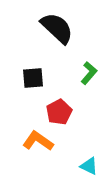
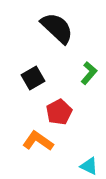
black square: rotated 25 degrees counterclockwise
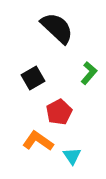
cyan triangle: moved 17 px left, 10 px up; rotated 30 degrees clockwise
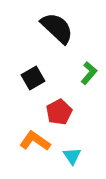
orange L-shape: moved 3 px left
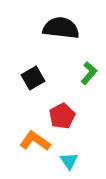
black semicircle: moved 4 px right; rotated 36 degrees counterclockwise
red pentagon: moved 3 px right, 4 px down
cyan triangle: moved 3 px left, 5 px down
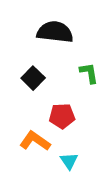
black semicircle: moved 6 px left, 4 px down
green L-shape: rotated 50 degrees counterclockwise
black square: rotated 15 degrees counterclockwise
red pentagon: rotated 25 degrees clockwise
